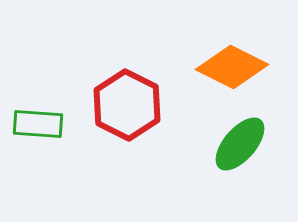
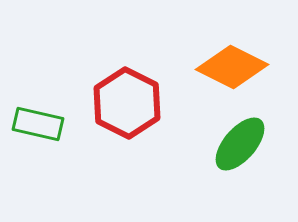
red hexagon: moved 2 px up
green rectangle: rotated 9 degrees clockwise
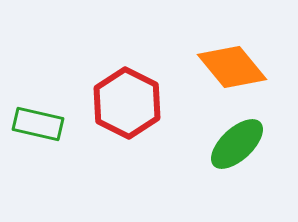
orange diamond: rotated 24 degrees clockwise
green ellipse: moved 3 px left; rotated 6 degrees clockwise
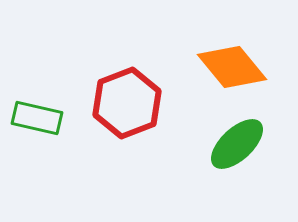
red hexagon: rotated 12 degrees clockwise
green rectangle: moved 1 px left, 6 px up
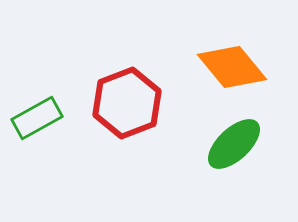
green rectangle: rotated 42 degrees counterclockwise
green ellipse: moved 3 px left
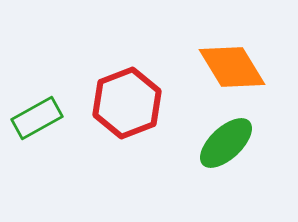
orange diamond: rotated 8 degrees clockwise
green ellipse: moved 8 px left, 1 px up
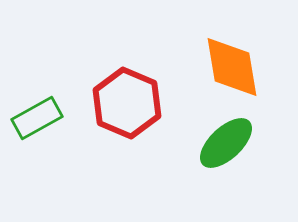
orange diamond: rotated 22 degrees clockwise
red hexagon: rotated 16 degrees counterclockwise
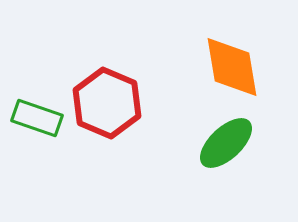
red hexagon: moved 20 px left
green rectangle: rotated 48 degrees clockwise
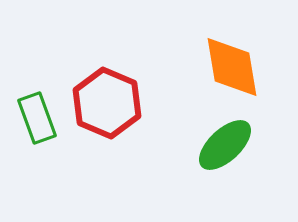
green rectangle: rotated 51 degrees clockwise
green ellipse: moved 1 px left, 2 px down
